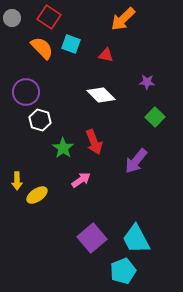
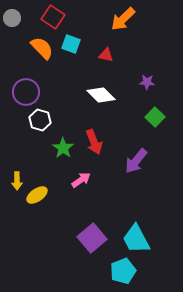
red square: moved 4 px right
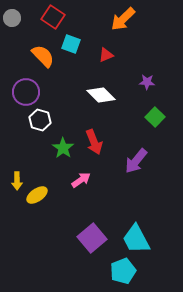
orange semicircle: moved 1 px right, 8 px down
red triangle: rotated 35 degrees counterclockwise
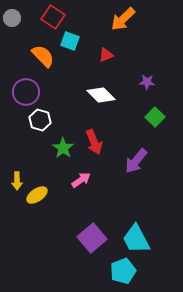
cyan square: moved 1 px left, 3 px up
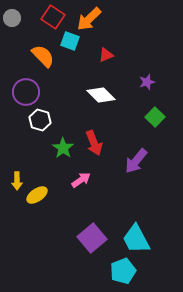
orange arrow: moved 34 px left
purple star: rotated 21 degrees counterclockwise
red arrow: moved 1 px down
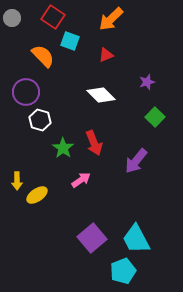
orange arrow: moved 22 px right
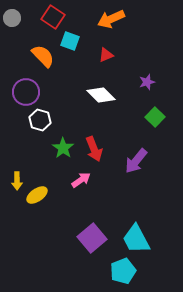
orange arrow: rotated 20 degrees clockwise
red arrow: moved 6 px down
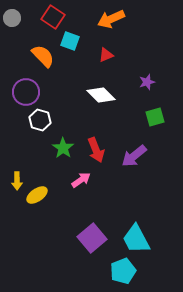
green square: rotated 30 degrees clockwise
red arrow: moved 2 px right, 1 px down
purple arrow: moved 2 px left, 5 px up; rotated 12 degrees clockwise
